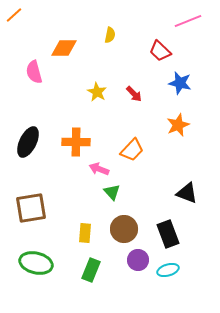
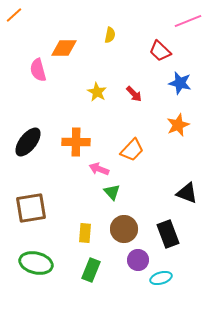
pink semicircle: moved 4 px right, 2 px up
black ellipse: rotated 12 degrees clockwise
cyan ellipse: moved 7 px left, 8 px down
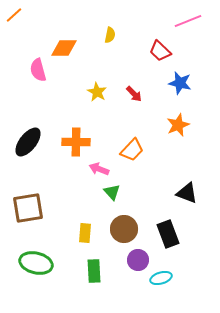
brown square: moved 3 px left
green rectangle: moved 3 px right, 1 px down; rotated 25 degrees counterclockwise
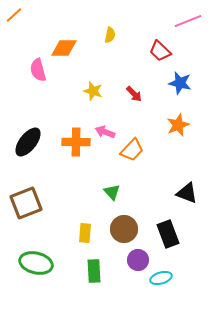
yellow star: moved 4 px left, 1 px up; rotated 12 degrees counterclockwise
pink arrow: moved 6 px right, 37 px up
brown square: moved 2 px left, 5 px up; rotated 12 degrees counterclockwise
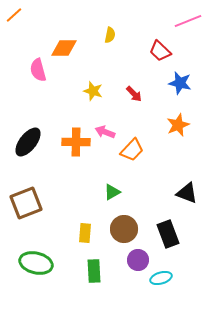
green triangle: rotated 42 degrees clockwise
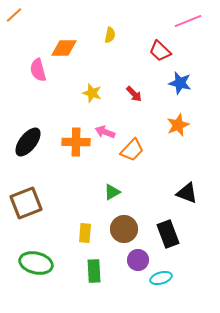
yellow star: moved 1 px left, 2 px down
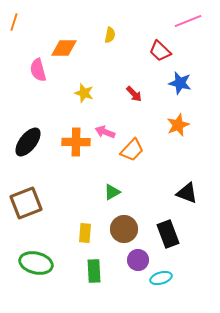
orange line: moved 7 px down; rotated 30 degrees counterclockwise
yellow star: moved 8 px left
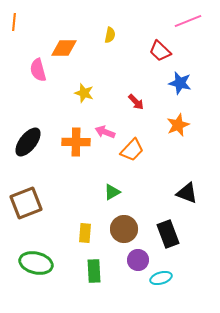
orange line: rotated 12 degrees counterclockwise
red arrow: moved 2 px right, 8 px down
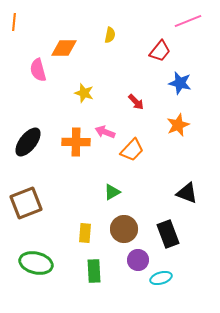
red trapezoid: rotated 95 degrees counterclockwise
